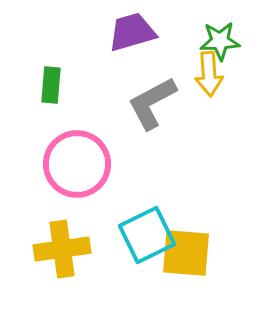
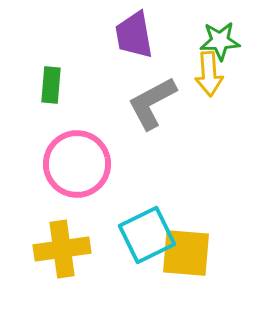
purple trapezoid: moved 2 px right, 3 px down; rotated 84 degrees counterclockwise
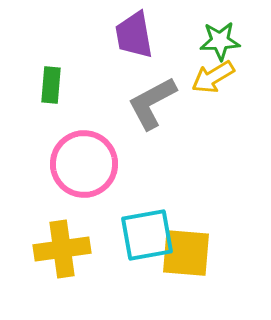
yellow arrow: moved 4 px right, 3 px down; rotated 63 degrees clockwise
pink circle: moved 7 px right
cyan square: rotated 16 degrees clockwise
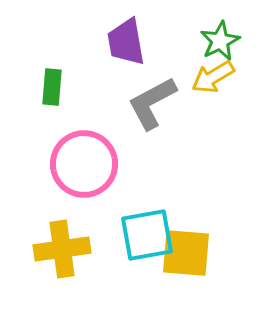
purple trapezoid: moved 8 px left, 7 px down
green star: rotated 24 degrees counterclockwise
green rectangle: moved 1 px right, 2 px down
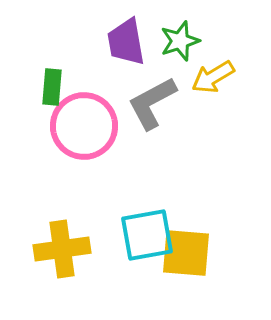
green star: moved 40 px left; rotated 9 degrees clockwise
pink circle: moved 38 px up
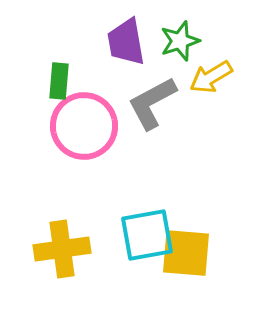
yellow arrow: moved 2 px left
green rectangle: moved 7 px right, 6 px up
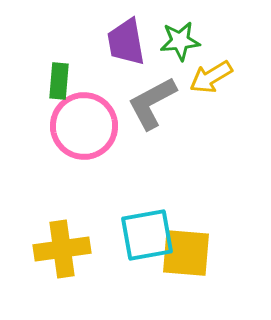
green star: rotated 12 degrees clockwise
